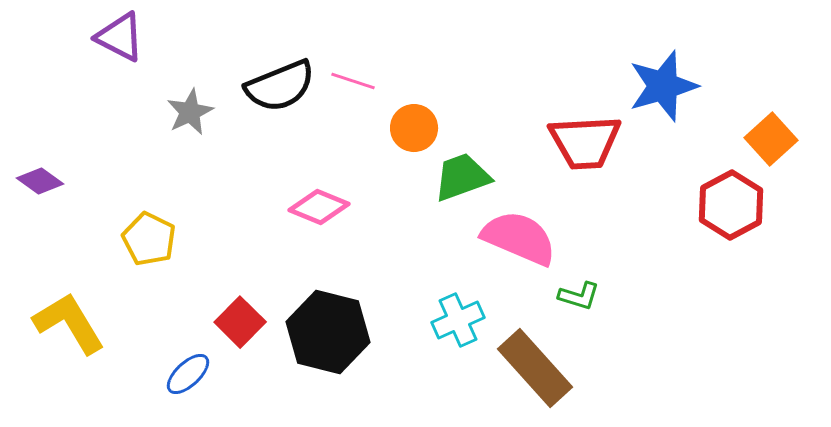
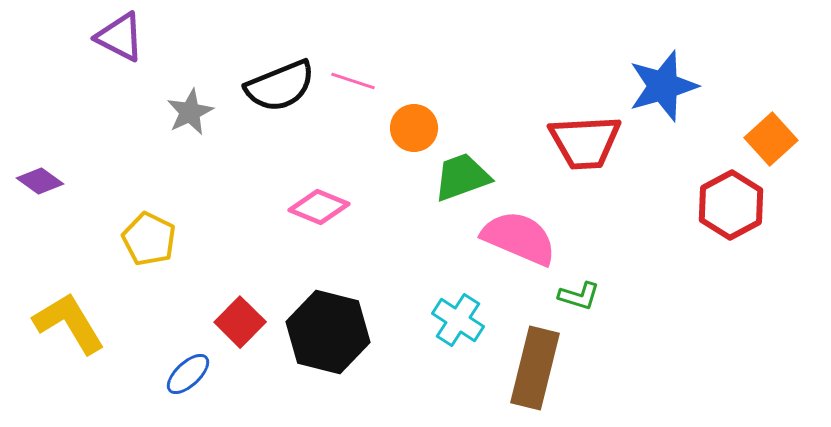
cyan cross: rotated 33 degrees counterclockwise
brown rectangle: rotated 56 degrees clockwise
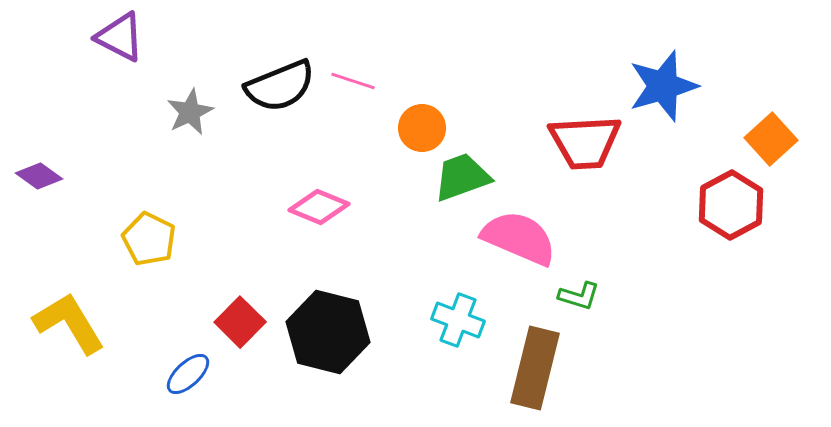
orange circle: moved 8 px right
purple diamond: moved 1 px left, 5 px up
cyan cross: rotated 12 degrees counterclockwise
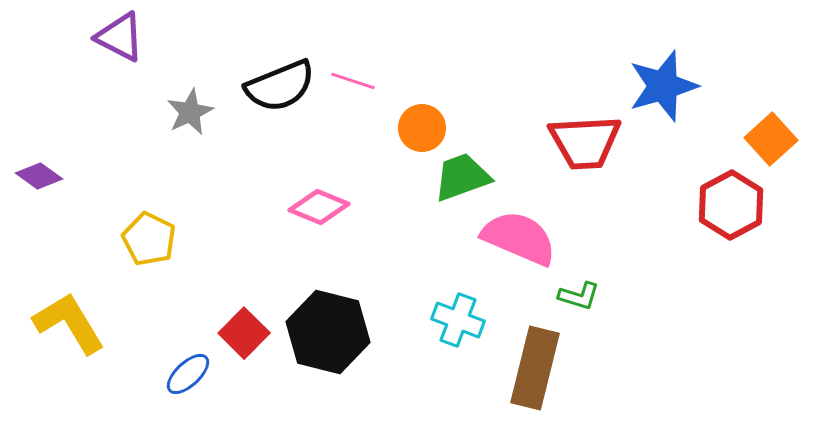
red square: moved 4 px right, 11 px down
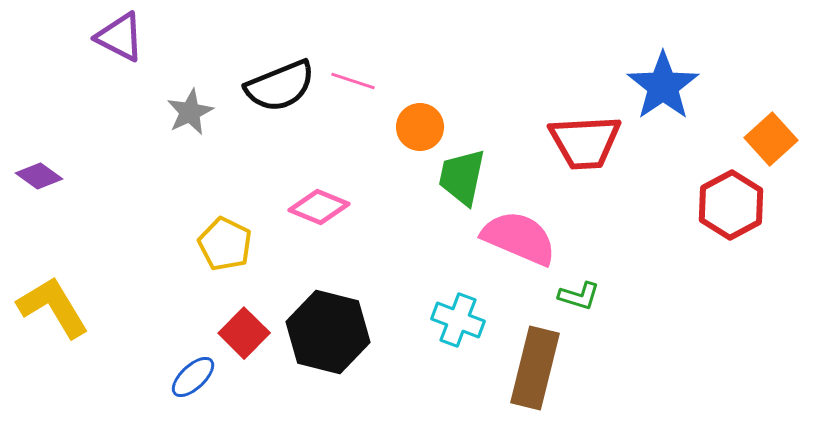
blue star: rotated 18 degrees counterclockwise
orange circle: moved 2 px left, 1 px up
green trapezoid: rotated 58 degrees counterclockwise
yellow pentagon: moved 76 px right, 5 px down
yellow L-shape: moved 16 px left, 16 px up
blue ellipse: moved 5 px right, 3 px down
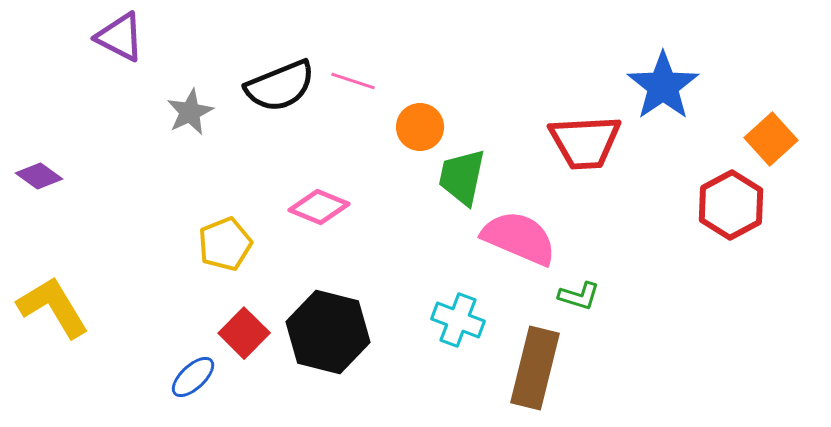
yellow pentagon: rotated 24 degrees clockwise
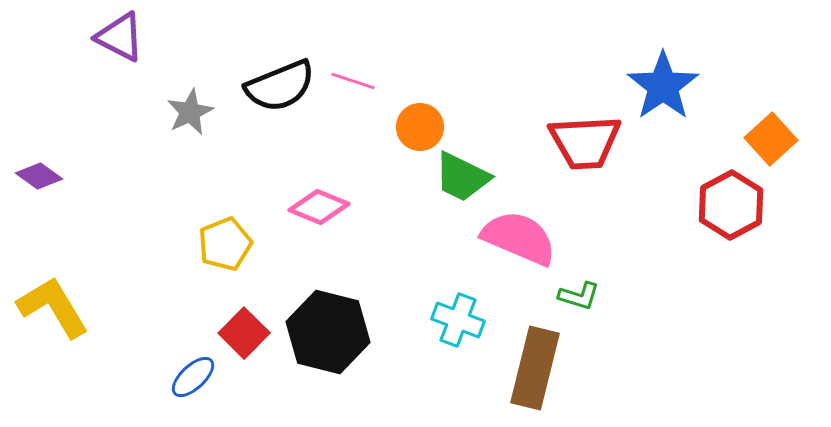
green trapezoid: rotated 76 degrees counterclockwise
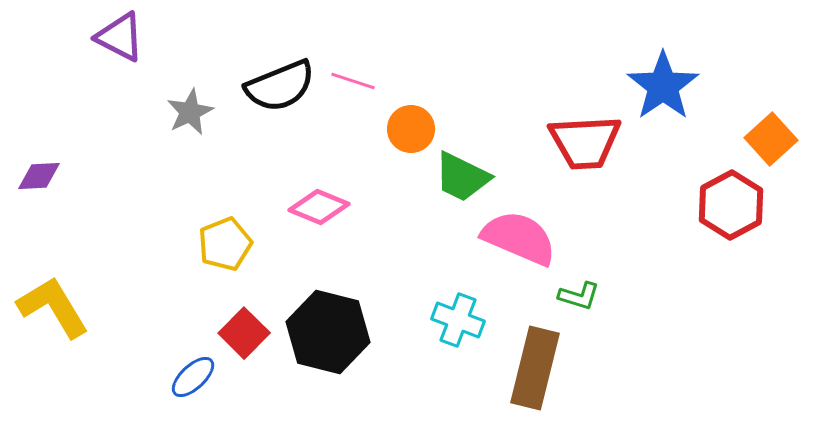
orange circle: moved 9 px left, 2 px down
purple diamond: rotated 39 degrees counterclockwise
